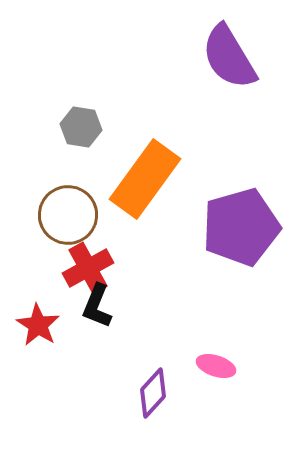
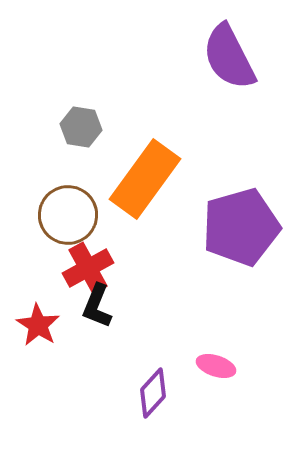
purple semicircle: rotated 4 degrees clockwise
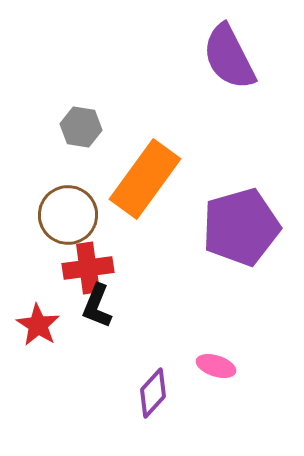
red cross: rotated 21 degrees clockwise
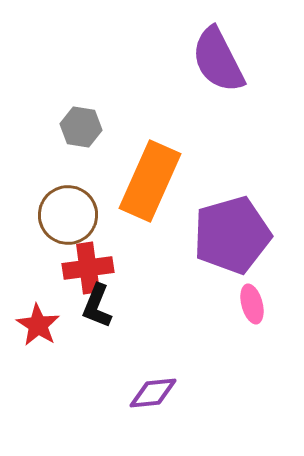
purple semicircle: moved 11 px left, 3 px down
orange rectangle: moved 5 px right, 2 px down; rotated 12 degrees counterclockwise
purple pentagon: moved 9 px left, 8 px down
pink ellipse: moved 36 px right, 62 px up; rotated 57 degrees clockwise
purple diamond: rotated 42 degrees clockwise
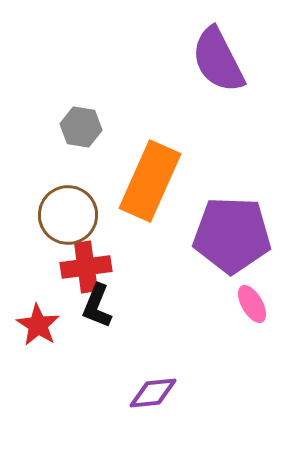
purple pentagon: rotated 18 degrees clockwise
red cross: moved 2 px left, 1 px up
pink ellipse: rotated 15 degrees counterclockwise
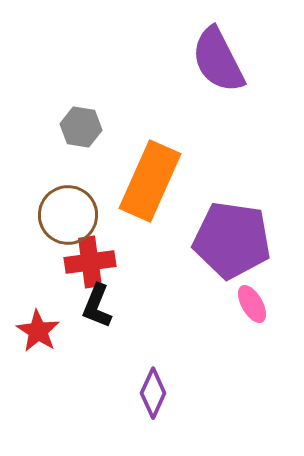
purple pentagon: moved 5 px down; rotated 6 degrees clockwise
red cross: moved 4 px right, 5 px up
red star: moved 6 px down
purple diamond: rotated 60 degrees counterclockwise
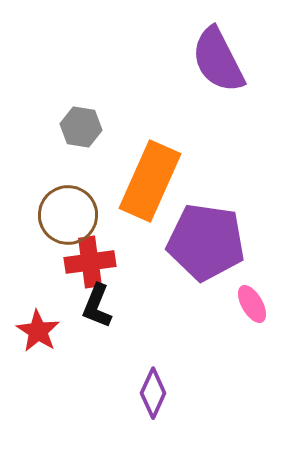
purple pentagon: moved 26 px left, 2 px down
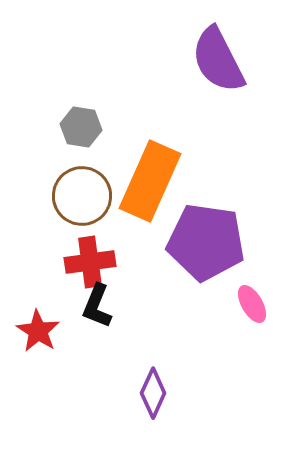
brown circle: moved 14 px right, 19 px up
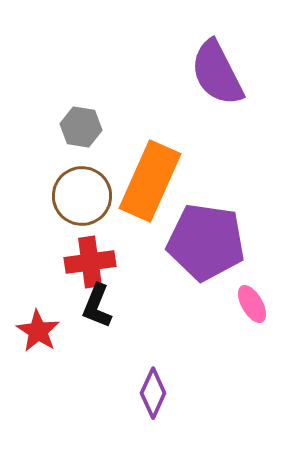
purple semicircle: moved 1 px left, 13 px down
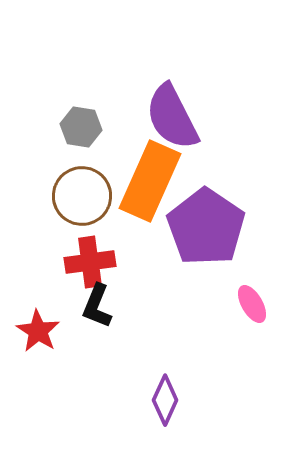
purple semicircle: moved 45 px left, 44 px down
purple pentagon: moved 15 px up; rotated 26 degrees clockwise
purple diamond: moved 12 px right, 7 px down
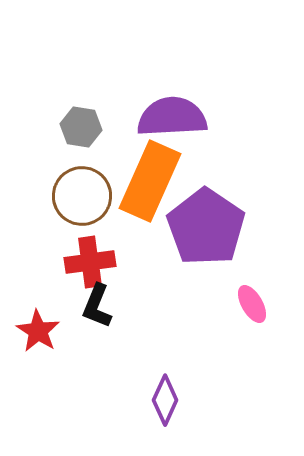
purple semicircle: rotated 114 degrees clockwise
